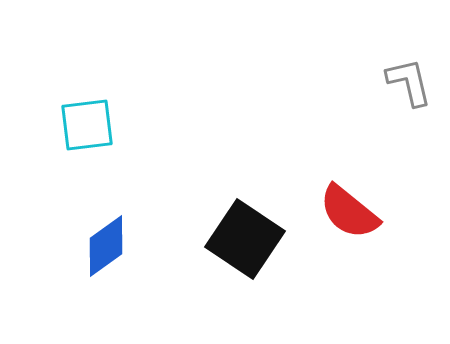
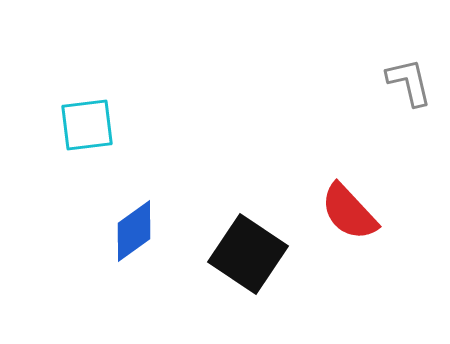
red semicircle: rotated 8 degrees clockwise
black square: moved 3 px right, 15 px down
blue diamond: moved 28 px right, 15 px up
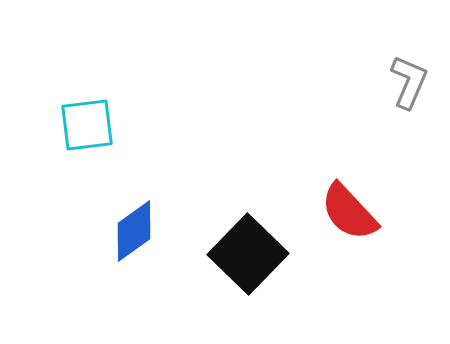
gray L-shape: rotated 36 degrees clockwise
black square: rotated 10 degrees clockwise
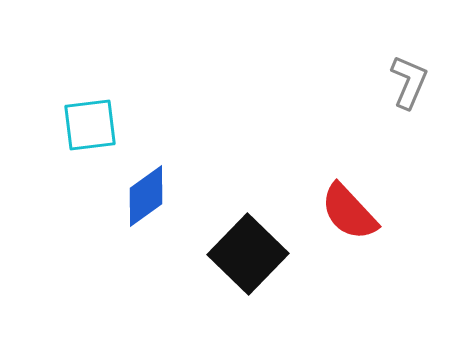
cyan square: moved 3 px right
blue diamond: moved 12 px right, 35 px up
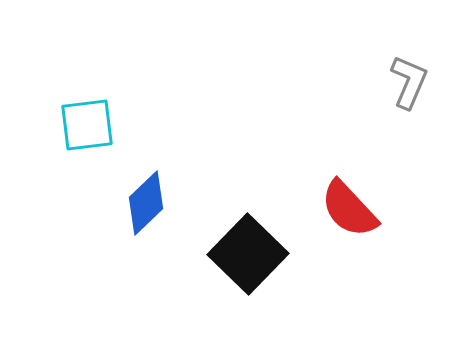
cyan square: moved 3 px left
blue diamond: moved 7 px down; rotated 8 degrees counterclockwise
red semicircle: moved 3 px up
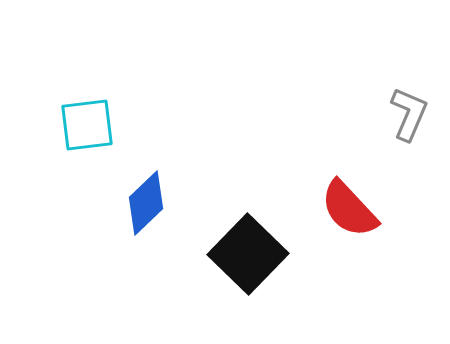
gray L-shape: moved 32 px down
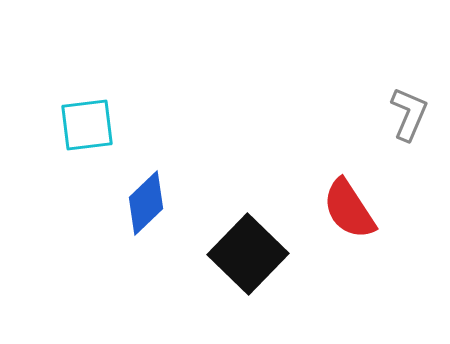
red semicircle: rotated 10 degrees clockwise
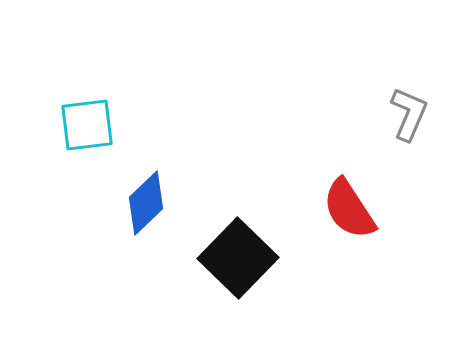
black square: moved 10 px left, 4 px down
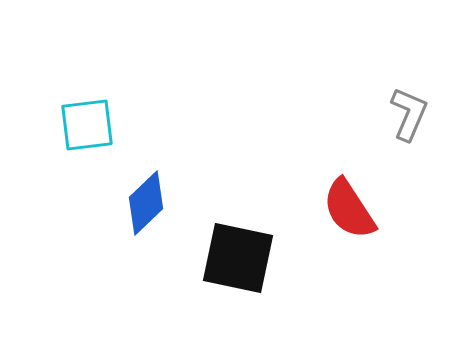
black square: rotated 32 degrees counterclockwise
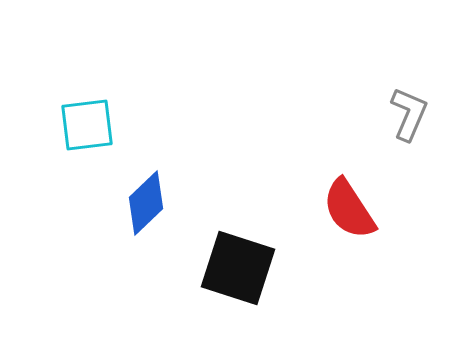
black square: moved 10 px down; rotated 6 degrees clockwise
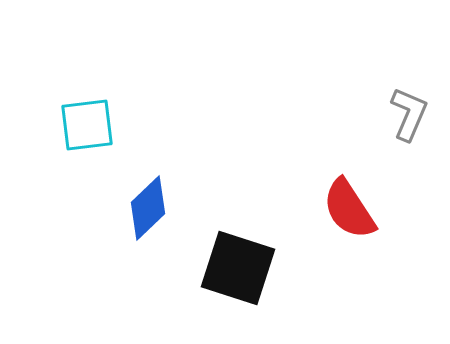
blue diamond: moved 2 px right, 5 px down
